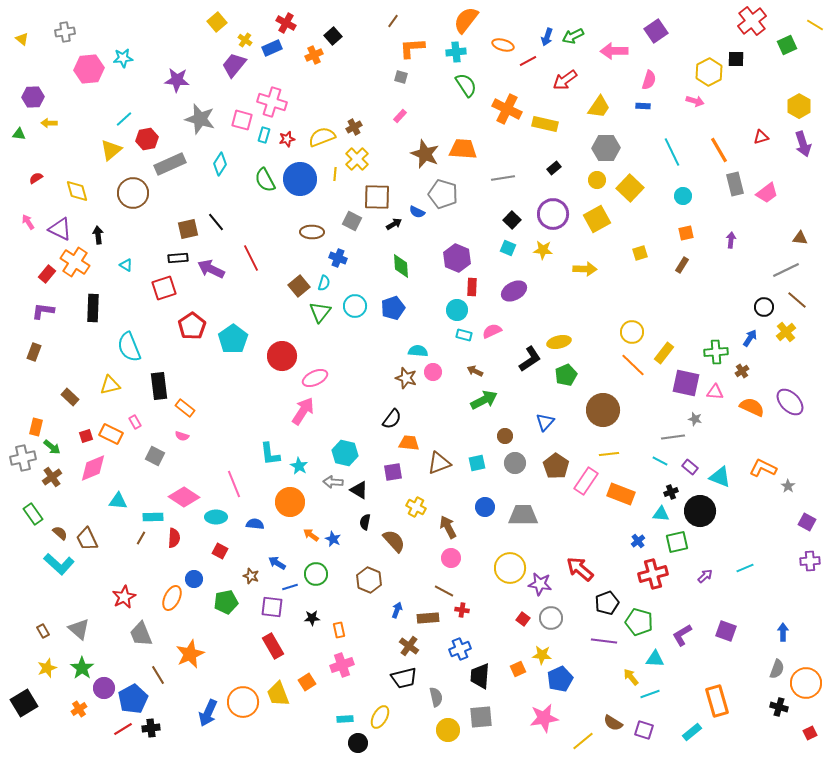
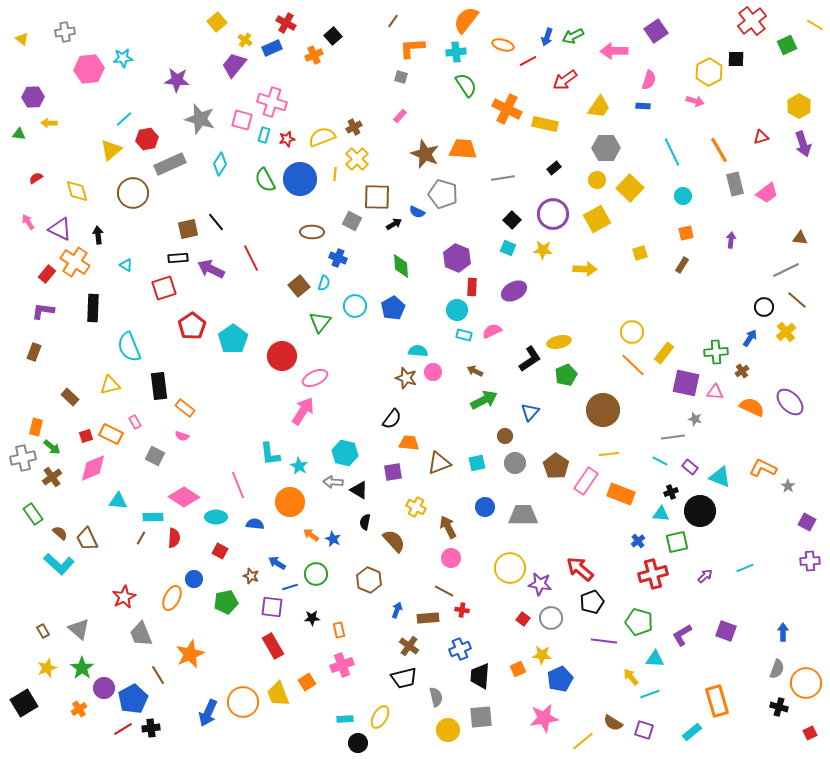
blue pentagon at (393, 308): rotated 10 degrees counterclockwise
green triangle at (320, 312): moved 10 px down
blue triangle at (545, 422): moved 15 px left, 10 px up
pink line at (234, 484): moved 4 px right, 1 px down
black pentagon at (607, 603): moved 15 px left, 1 px up
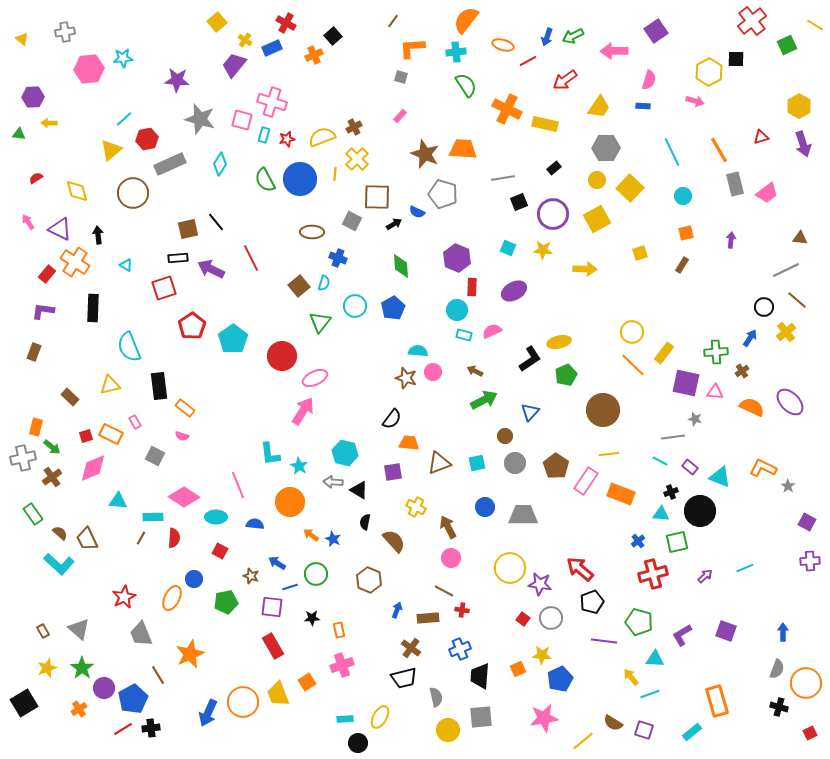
black square at (512, 220): moved 7 px right, 18 px up; rotated 24 degrees clockwise
brown cross at (409, 646): moved 2 px right, 2 px down
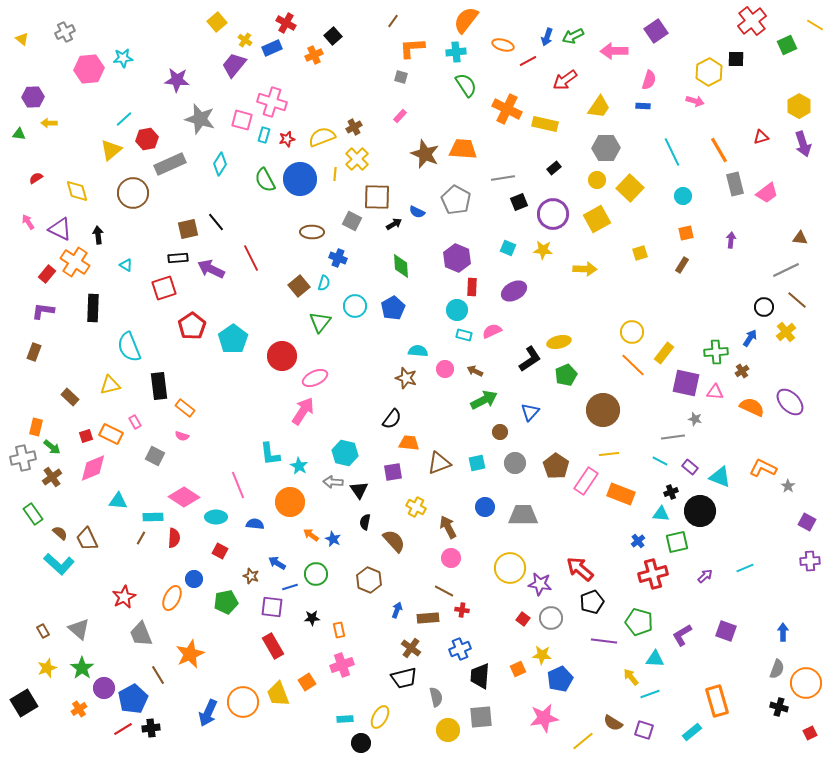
gray cross at (65, 32): rotated 18 degrees counterclockwise
gray pentagon at (443, 194): moved 13 px right, 6 px down; rotated 12 degrees clockwise
pink circle at (433, 372): moved 12 px right, 3 px up
brown circle at (505, 436): moved 5 px left, 4 px up
black triangle at (359, 490): rotated 24 degrees clockwise
black circle at (358, 743): moved 3 px right
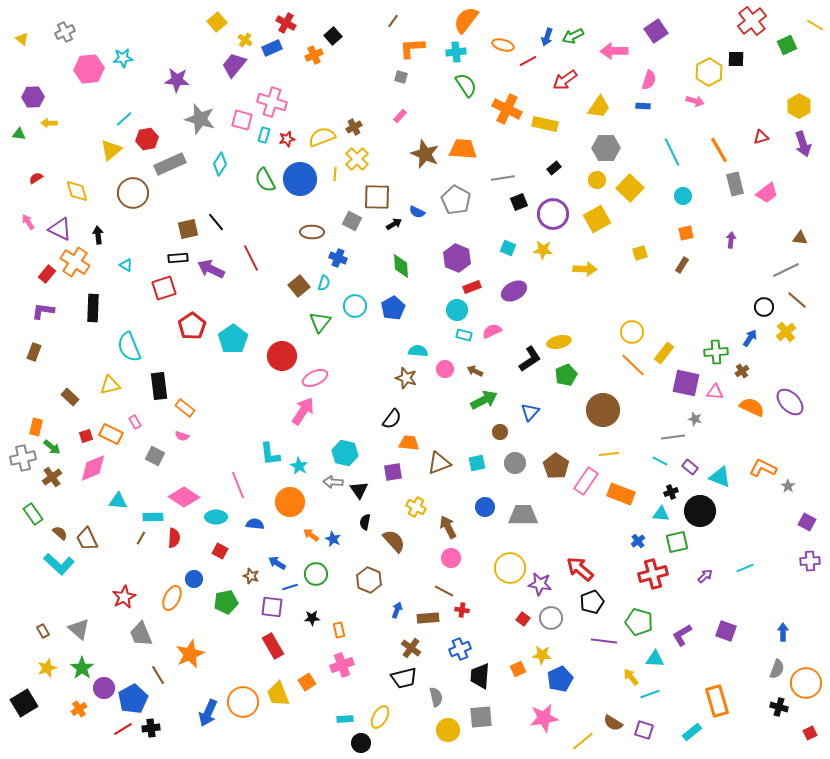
red rectangle at (472, 287): rotated 66 degrees clockwise
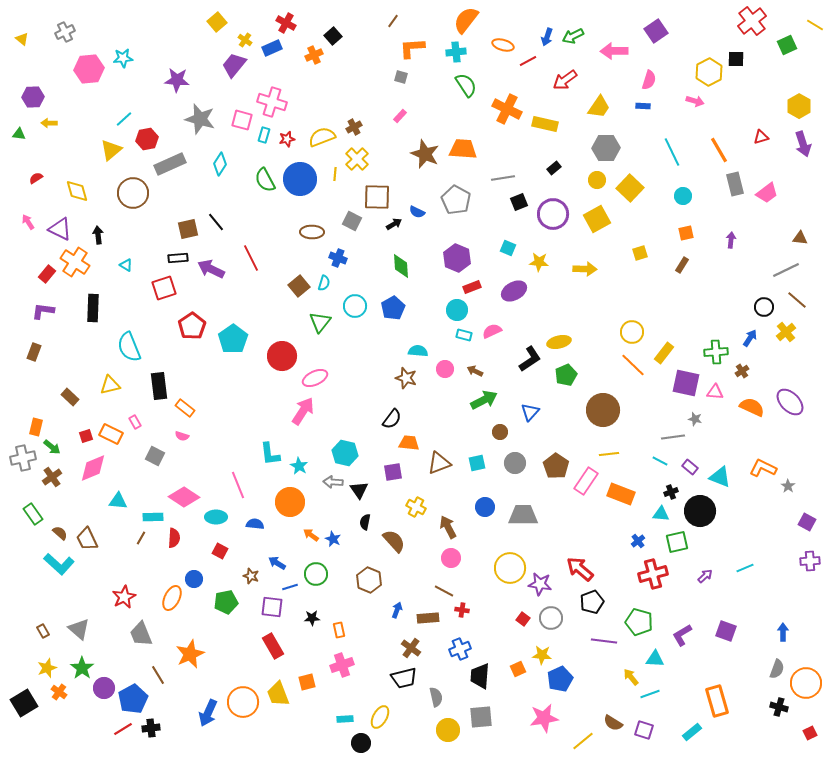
yellow star at (543, 250): moved 4 px left, 12 px down
orange square at (307, 682): rotated 18 degrees clockwise
orange cross at (79, 709): moved 20 px left, 17 px up; rotated 21 degrees counterclockwise
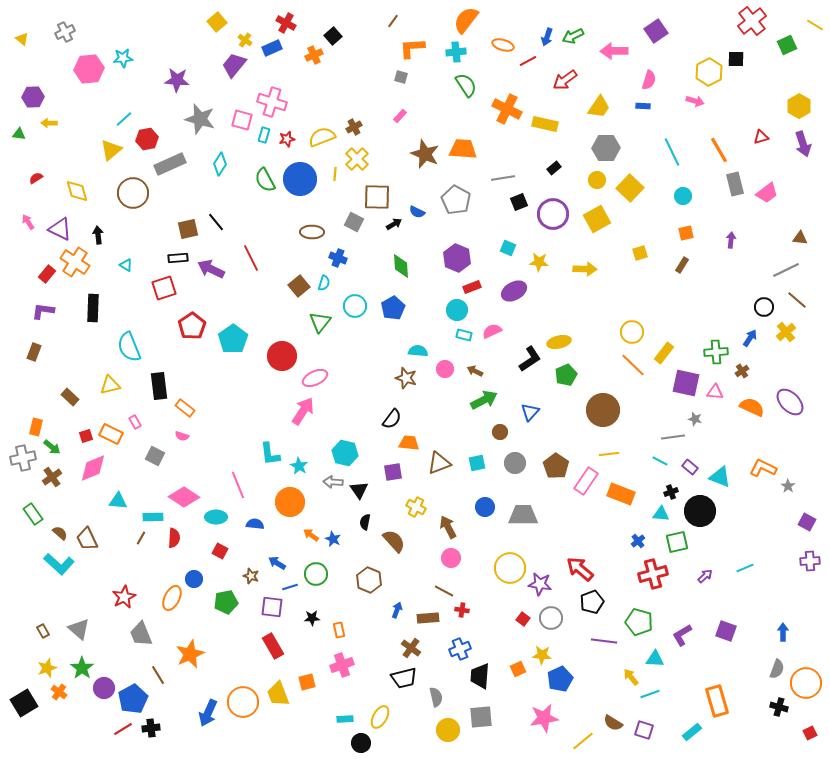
gray square at (352, 221): moved 2 px right, 1 px down
